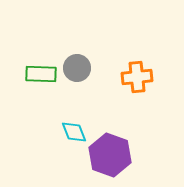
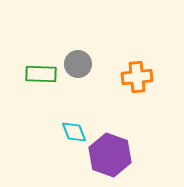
gray circle: moved 1 px right, 4 px up
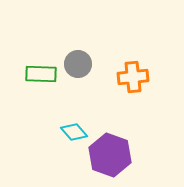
orange cross: moved 4 px left
cyan diamond: rotated 20 degrees counterclockwise
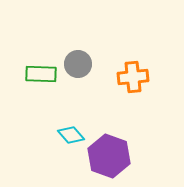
cyan diamond: moved 3 px left, 3 px down
purple hexagon: moved 1 px left, 1 px down
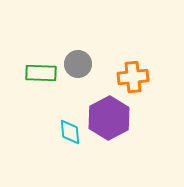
green rectangle: moved 1 px up
cyan diamond: moved 1 px left, 3 px up; rotated 36 degrees clockwise
purple hexagon: moved 38 px up; rotated 12 degrees clockwise
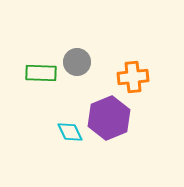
gray circle: moved 1 px left, 2 px up
purple hexagon: rotated 6 degrees clockwise
cyan diamond: rotated 20 degrees counterclockwise
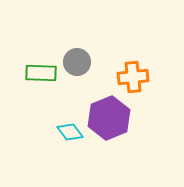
cyan diamond: rotated 12 degrees counterclockwise
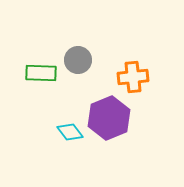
gray circle: moved 1 px right, 2 px up
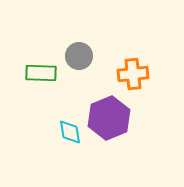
gray circle: moved 1 px right, 4 px up
orange cross: moved 3 px up
cyan diamond: rotated 28 degrees clockwise
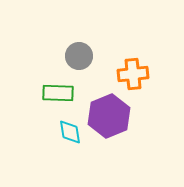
green rectangle: moved 17 px right, 20 px down
purple hexagon: moved 2 px up
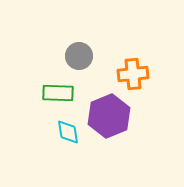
cyan diamond: moved 2 px left
